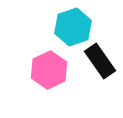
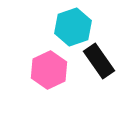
black rectangle: moved 1 px left
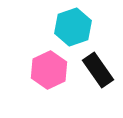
black rectangle: moved 1 px left, 9 px down
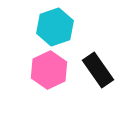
cyan hexagon: moved 18 px left
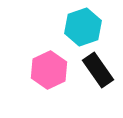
cyan hexagon: moved 28 px right
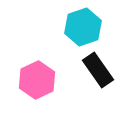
pink hexagon: moved 12 px left, 10 px down
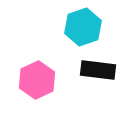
black rectangle: rotated 48 degrees counterclockwise
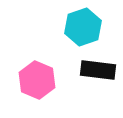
pink hexagon: rotated 12 degrees counterclockwise
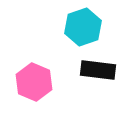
pink hexagon: moved 3 px left, 2 px down
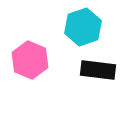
pink hexagon: moved 4 px left, 22 px up
